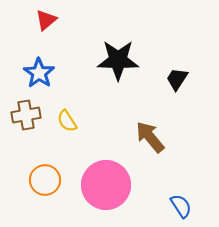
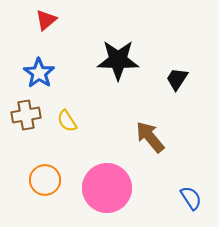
pink circle: moved 1 px right, 3 px down
blue semicircle: moved 10 px right, 8 px up
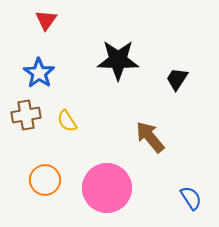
red triangle: rotated 15 degrees counterclockwise
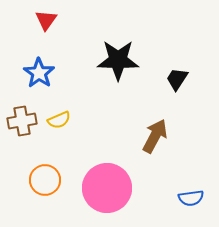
brown cross: moved 4 px left, 6 px down
yellow semicircle: moved 8 px left, 1 px up; rotated 80 degrees counterclockwise
brown arrow: moved 5 px right, 1 px up; rotated 68 degrees clockwise
blue semicircle: rotated 115 degrees clockwise
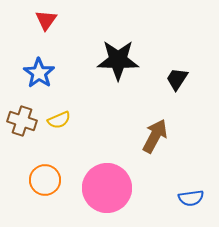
brown cross: rotated 28 degrees clockwise
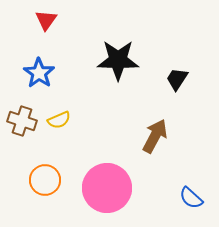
blue semicircle: rotated 50 degrees clockwise
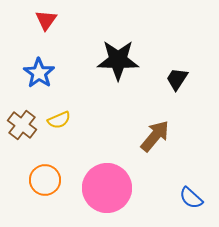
brown cross: moved 4 px down; rotated 20 degrees clockwise
brown arrow: rotated 12 degrees clockwise
